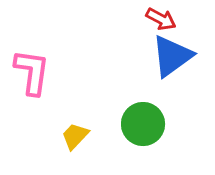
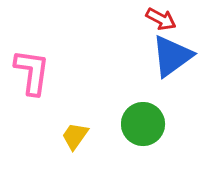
yellow trapezoid: rotated 8 degrees counterclockwise
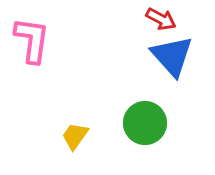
blue triangle: rotated 36 degrees counterclockwise
pink L-shape: moved 32 px up
green circle: moved 2 px right, 1 px up
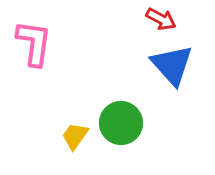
pink L-shape: moved 2 px right, 3 px down
blue triangle: moved 9 px down
green circle: moved 24 px left
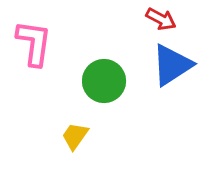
blue triangle: rotated 39 degrees clockwise
green circle: moved 17 px left, 42 px up
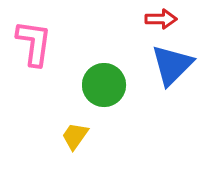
red arrow: rotated 28 degrees counterclockwise
blue triangle: rotated 12 degrees counterclockwise
green circle: moved 4 px down
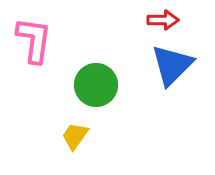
red arrow: moved 2 px right, 1 px down
pink L-shape: moved 3 px up
green circle: moved 8 px left
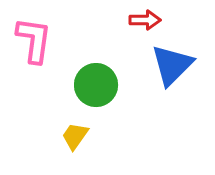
red arrow: moved 18 px left
